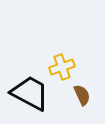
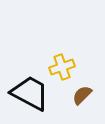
brown semicircle: rotated 110 degrees counterclockwise
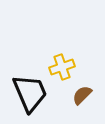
black trapezoid: rotated 39 degrees clockwise
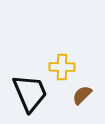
yellow cross: rotated 20 degrees clockwise
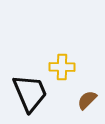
brown semicircle: moved 5 px right, 5 px down
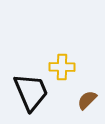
black trapezoid: moved 1 px right, 1 px up
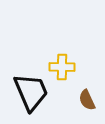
brown semicircle: rotated 70 degrees counterclockwise
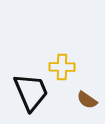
brown semicircle: rotated 30 degrees counterclockwise
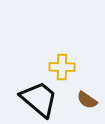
black trapezoid: moved 8 px right, 7 px down; rotated 27 degrees counterclockwise
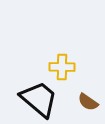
brown semicircle: moved 1 px right, 2 px down
